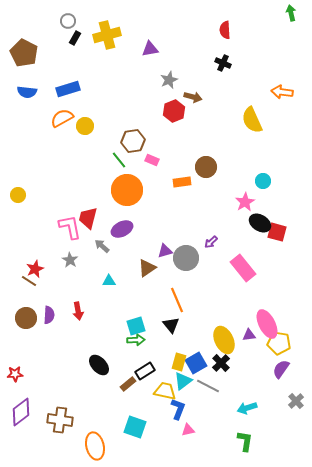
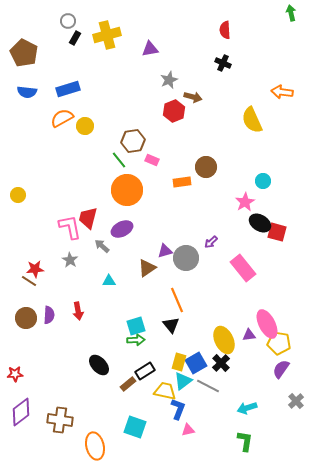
red star at (35, 269): rotated 18 degrees clockwise
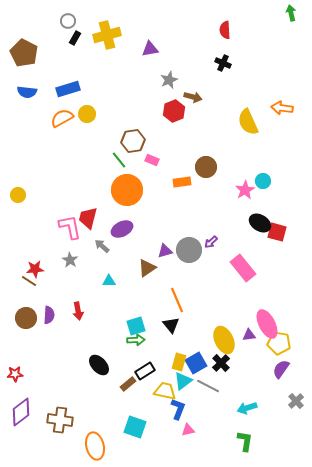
orange arrow at (282, 92): moved 16 px down
yellow semicircle at (252, 120): moved 4 px left, 2 px down
yellow circle at (85, 126): moved 2 px right, 12 px up
pink star at (245, 202): moved 12 px up
gray circle at (186, 258): moved 3 px right, 8 px up
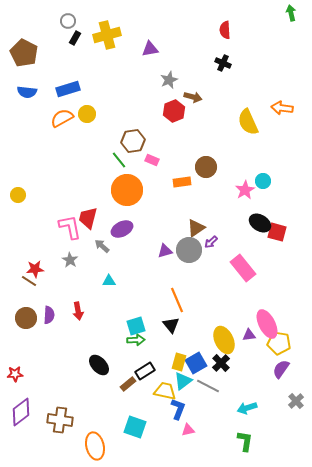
brown triangle at (147, 268): moved 49 px right, 40 px up
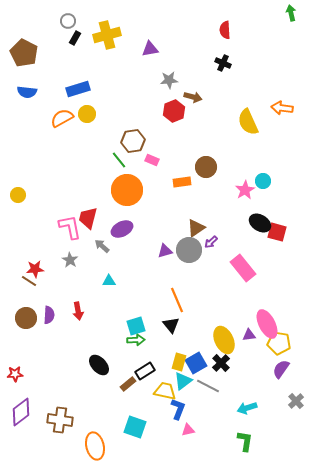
gray star at (169, 80): rotated 18 degrees clockwise
blue rectangle at (68, 89): moved 10 px right
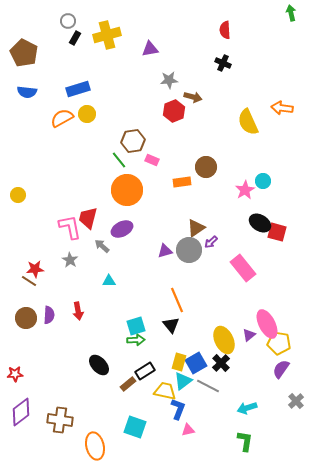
purple triangle at (249, 335): rotated 32 degrees counterclockwise
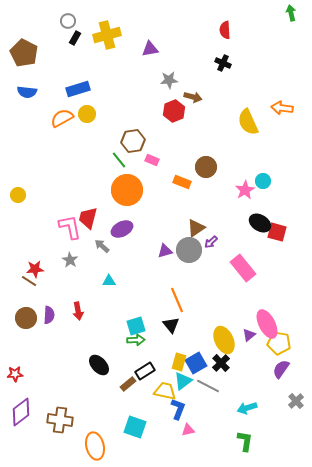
orange rectangle at (182, 182): rotated 30 degrees clockwise
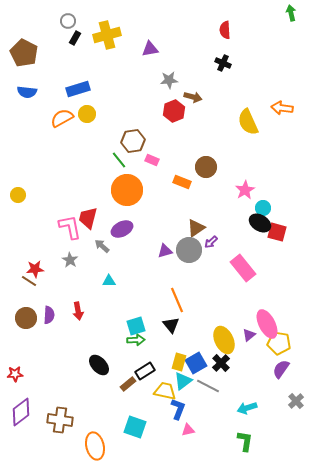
cyan circle at (263, 181): moved 27 px down
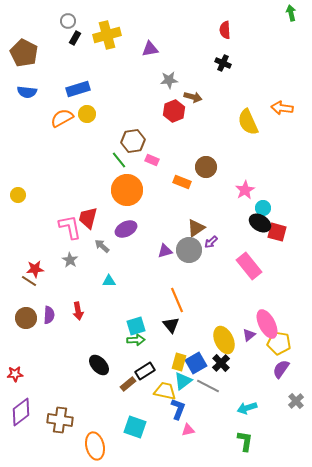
purple ellipse at (122, 229): moved 4 px right
pink rectangle at (243, 268): moved 6 px right, 2 px up
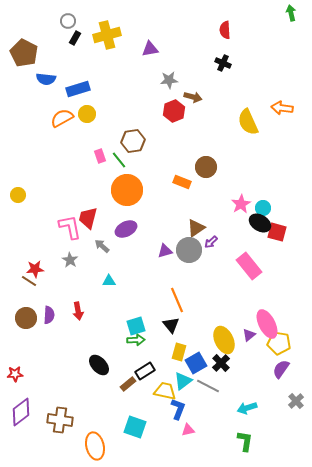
blue semicircle at (27, 92): moved 19 px right, 13 px up
pink rectangle at (152, 160): moved 52 px left, 4 px up; rotated 48 degrees clockwise
pink star at (245, 190): moved 4 px left, 14 px down
yellow rectangle at (179, 362): moved 10 px up
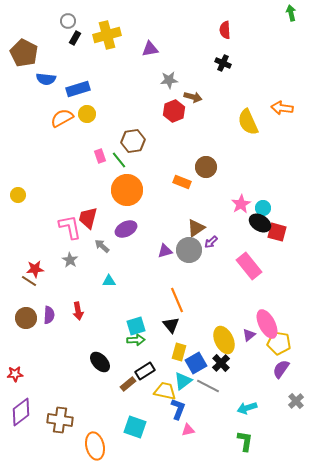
black ellipse at (99, 365): moved 1 px right, 3 px up
